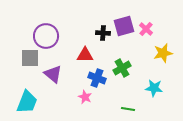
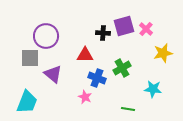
cyan star: moved 1 px left, 1 px down
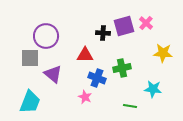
pink cross: moved 6 px up
yellow star: rotated 18 degrees clockwise
green cross: rotated 18 degrees clockwise
cyan trapezoid: moved 3 px right
green line: moved 2 px right, 3 px up
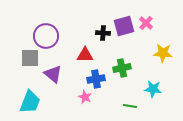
blue cross: moved 1 px left, 1 px down; rotated 30 degrees counterclockwise
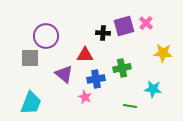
purple triangle: moved 11 px right
cyan trapezoid: moved 1 px right, 1 px down
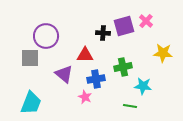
pink cross: moved 2 px up
green cross: moved 1 px right, 1 px up
cyan star: moved 10 px left, 3 px up
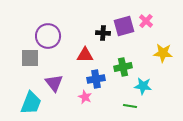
purple circle: moved 2 px right
purple triangle: moved 10 px left, 9 px down; rotated 12 degrees clockwise
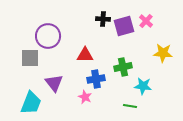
black cross: moved 14 px up
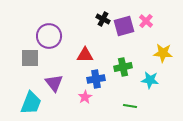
black cross: rotated 24 degrees clockwise
purple circle: moved 1 px right
cyan star: moved 7 px right, 6 px up
pink star: rotated 16 degrees clockwise
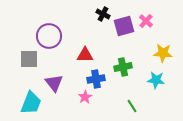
black cross: moved 5 px up
gray square: moved 1 px left, 1 px down
cyan star: moved 6 px right
green line: moved 2 px right; rotated 48 degrees clockwise
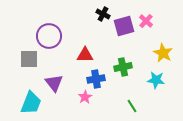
yellow star: rotated 24 degrees clockwise
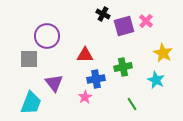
purple circle: moved 2 px left
cyan star: rotated 18 degrees clockwise
green line: moved 2 px up
